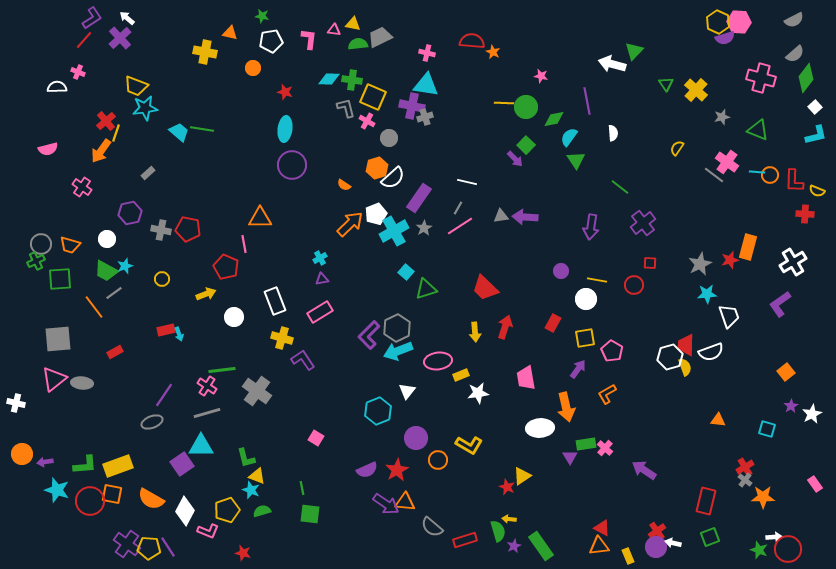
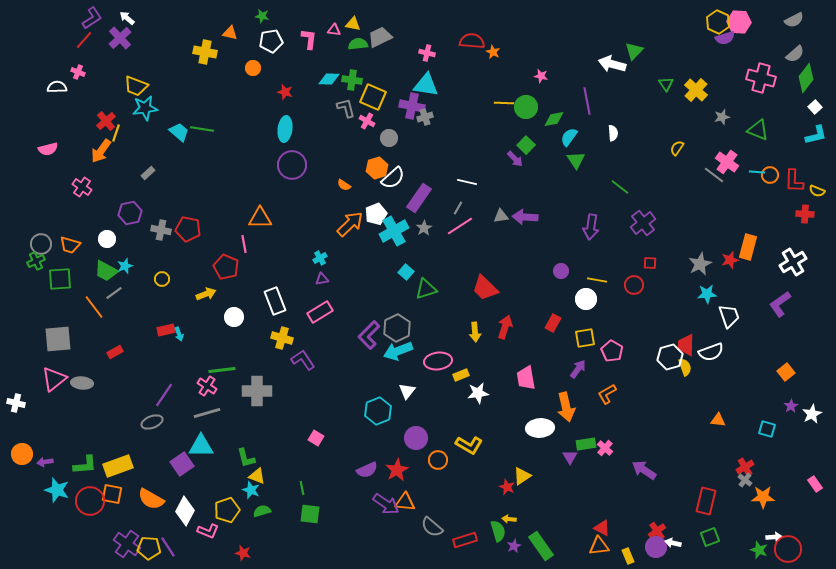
gray cross at (257, 391): rotated 36 degrees counterclockwise
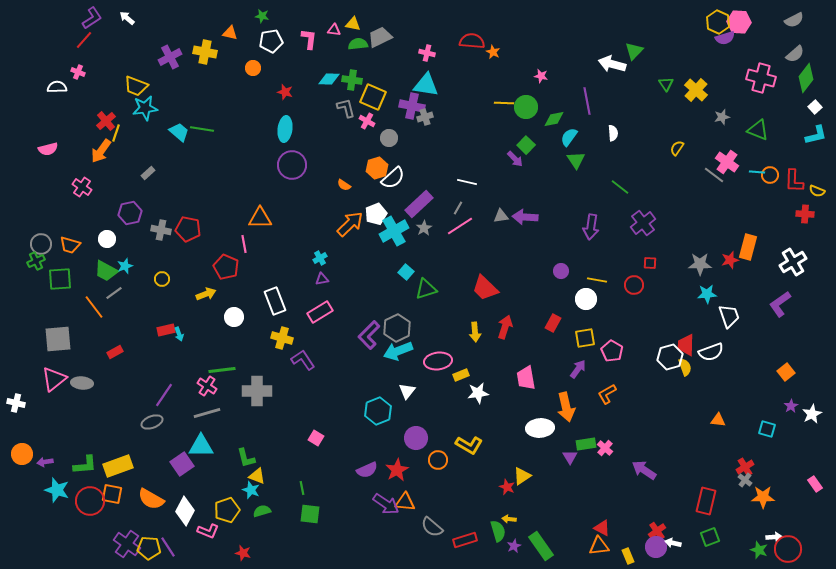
purple cross at (120, 38): moved 50 px right, 19 px down; rotated 15 degrees clockwise
purple rectangle at (419, 198): moved 6 px down; rotated 12 degrees clockwise
gray star at (700, 264): rotated 25 degrees clockwise
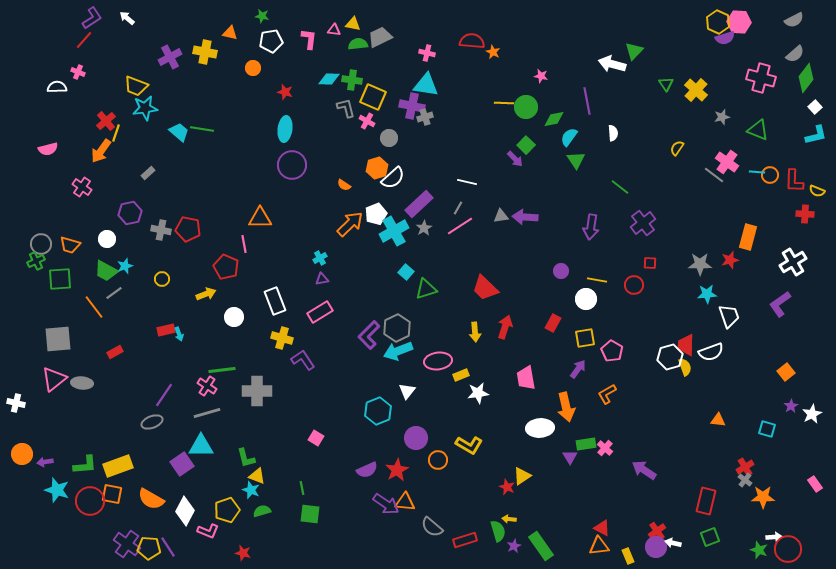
orange rectangle at (748, 247): moved 10 px up
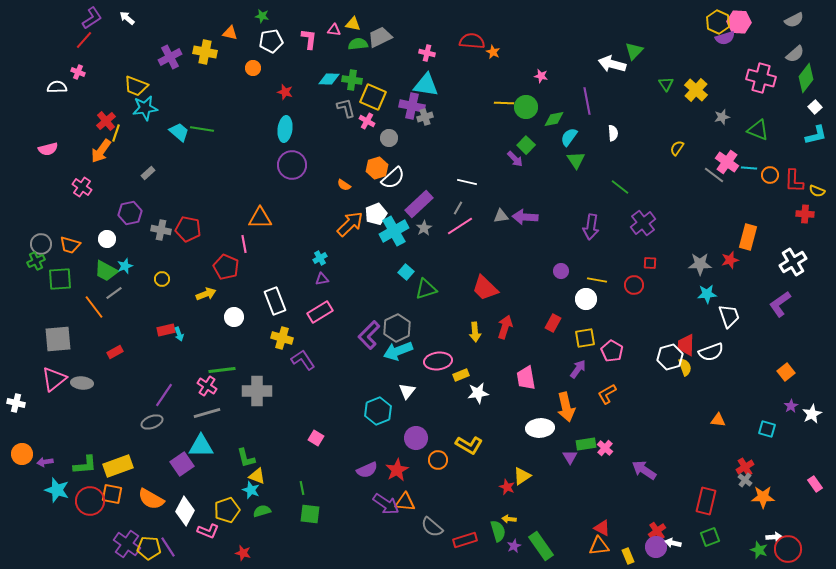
cyan line at (757, 172): moved 8 px left, 4 px up
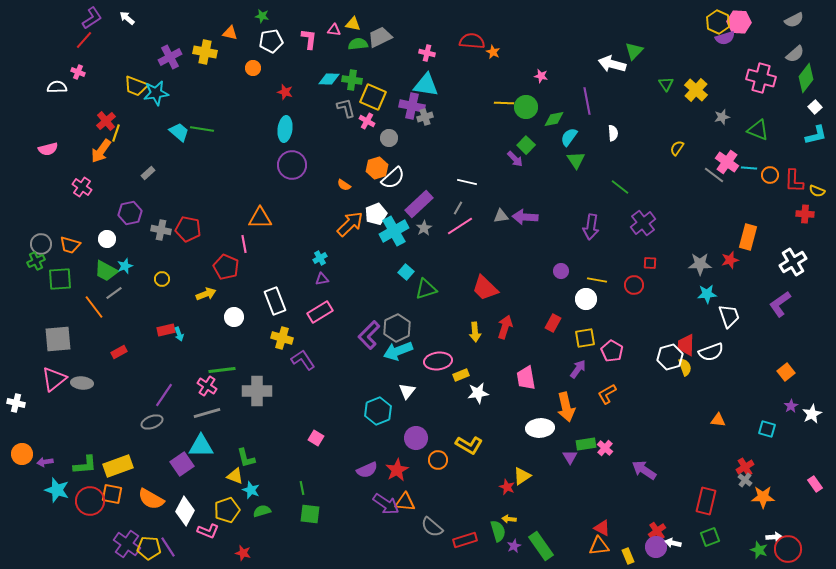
cyan star at (145, 108): moved 11 px right, 15 px up
red rectangle at (115, 352): moved 4 px right
yellow triangle at (257, 476): moved 22 px left
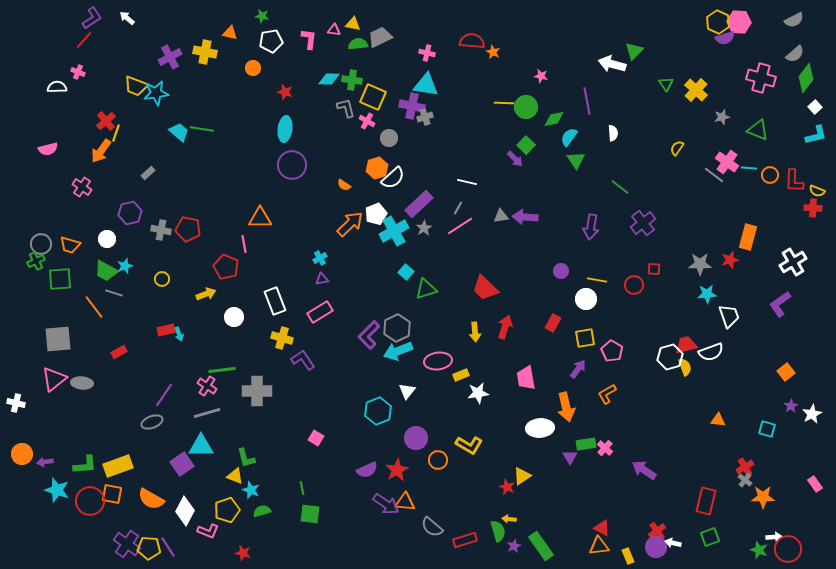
red cross at (805, 214): moved 8 px right, 6 px up
red square at (650, 263): moved 4 px right, 6 px down
gray line at (114, 293): rotated 54 degrees clockwise
red trapezoid at (686, 345): rotated 75 degrees clockwise
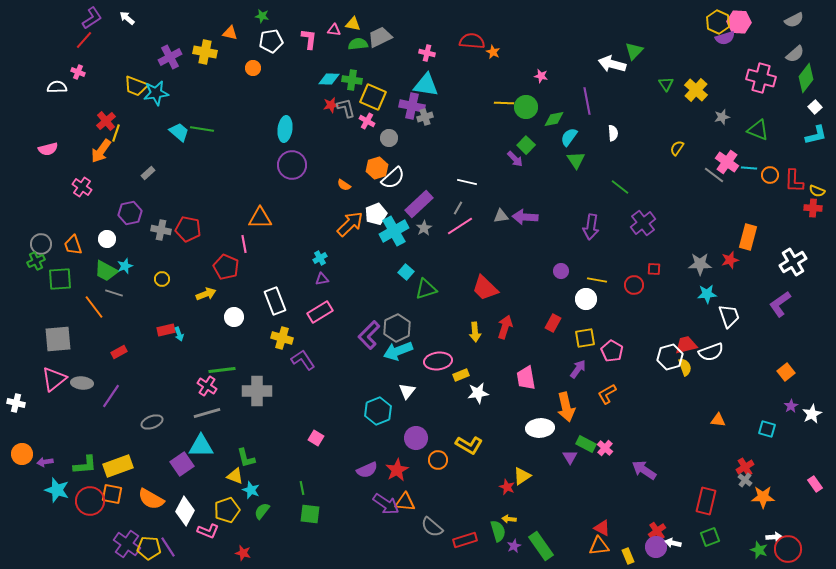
red star at (285, 92): moved 46 px right, 13 px down; rotated 28 degrees counterclockwise
orange trapezoid at (70, 245): moved 3 px right; rotated 55 degrees clockwise
purple line at (164, 395): moved 53 px left, 1 px down
green rectangle at (586, 444): rotated 36 degrees clockwise
green semicircle at (262, 511): rotated 36 degrees counterclockwise
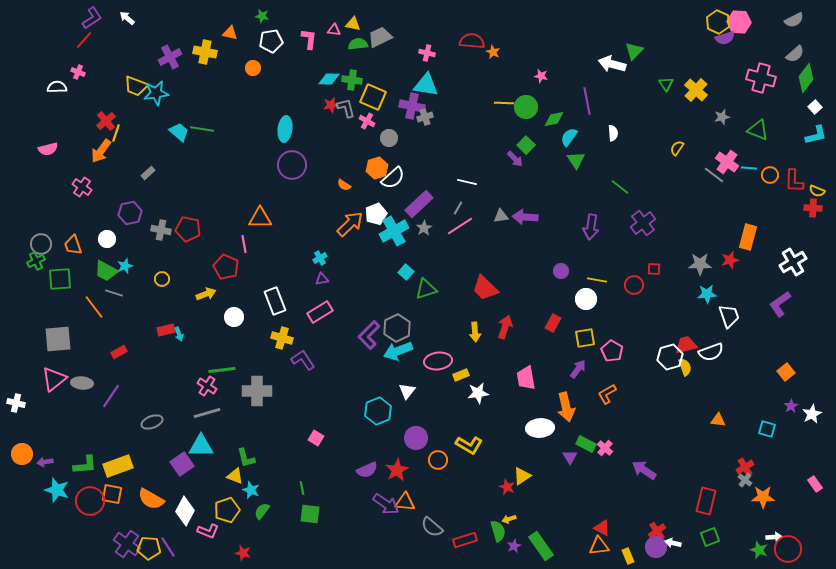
yellow arrow at (509, 519): rotated 24 degrees counterclockwise
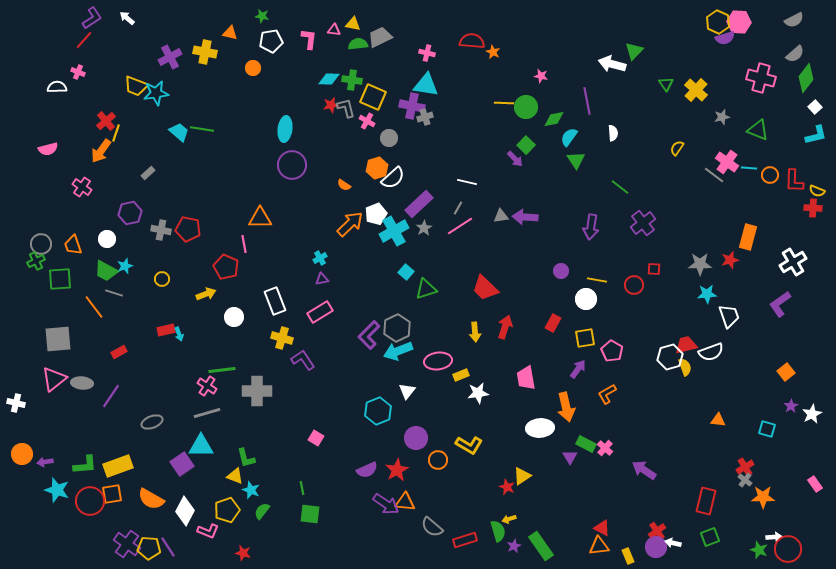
orange square at (112, 494): rotated 20 degrees counterclockwise
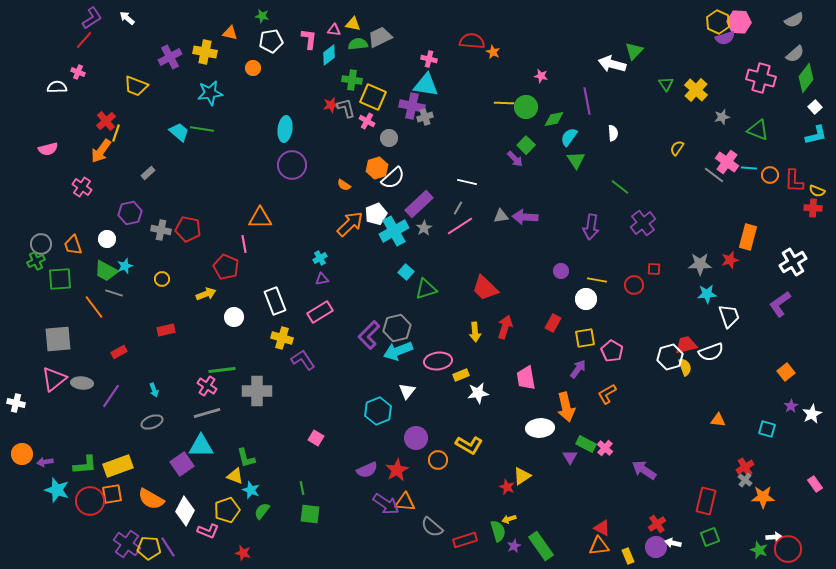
pink cross at (427, 53): moved 2 px right, 6 px down
cyan diamond at (329, 79): moved 24 px up; rotated 40 degrees counterclockwise
cyan star at (156, 93): moved 54 px right
gray hexagon at (397, 328): rotated 12 degrees clockwise
cyan arrow at (179, 334): moved 25 px left, 56 px down
red cross at (657, 531): moved 7 px up
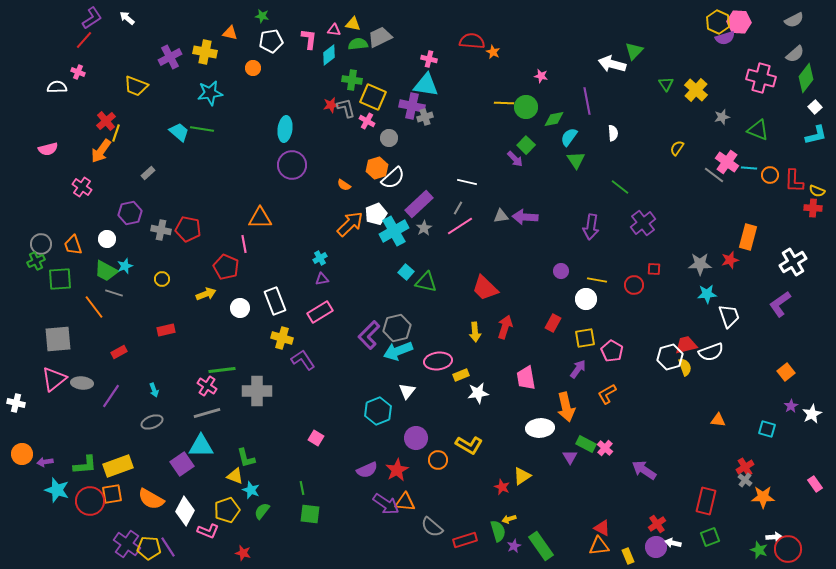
green triangle at (426, 289): moved 7 px up; rotated 30 degrees clockwise
white circle at (234, 317): moved 6 px right, 9 px up
red star at (507, 487): moved 5 px left
